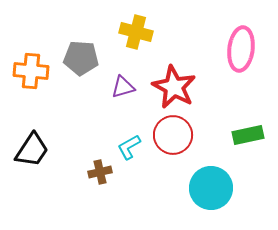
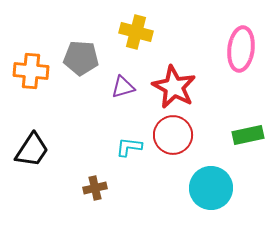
cyan L-shape: rotated 36 degrees clockwise
brown cross: moved 5 px left, 16 px down
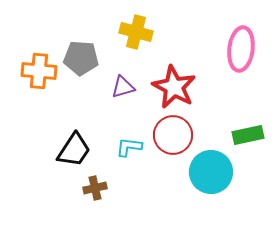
orange cross: moved 8 px right
black trapezoid: moved 42 px right
cyan circle: moved 16 px up
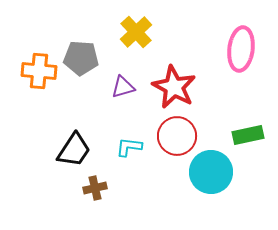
yellow cross: rotated 32 degrees clockwise
red circle: moved 4 px right, 1 px down
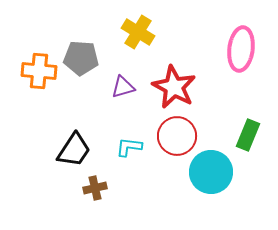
yellow cross: moved 2 px right; rotated 16 degrees counterclockwise
green rectangle: rotated 56 degrees counterclockwise
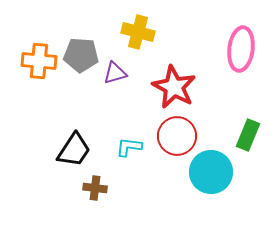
yellow cross: rotated 16 degrees counterclockwise
gray pentagon: moved 3 px up
orange cross: moved 10 px up
purple triangle: moved 8 px left, 14 px up
brown cross: rotated 20 degrees clockwise
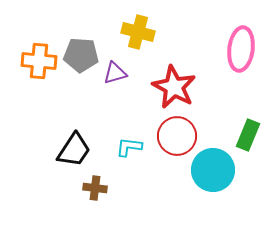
cyan circle: moved 2 px right, 2 px up
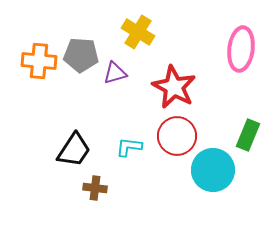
yellow cross: rotated 16 degrees clockwise
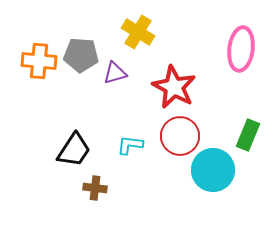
red circle: moved 3 px right
cyan L-shape: moved 1 px right, 2 px up
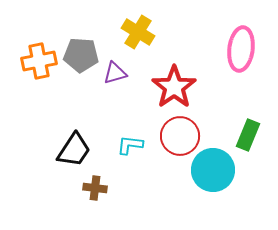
orange cross: rotated 16 degrees counterclockwise
red star: rotated 9 degrees clockwise
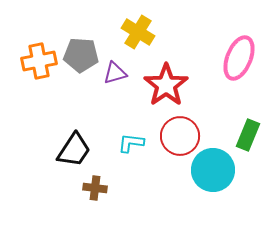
pink ellipse: moved 2 px left, 9 px down; rotated 15 degrees clockwise
red star: moved 8 px left, 2 px up
cyan L-shape: moved 1 px right, 2 px up
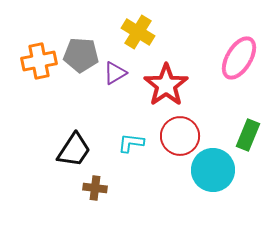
pink ellipse: rotated 9 degrees clockwise
purple triangle: rotated 15 degrees counterclockwise
